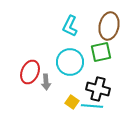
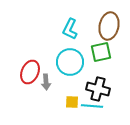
cyan L-shape: moved 3 px down
yellow square: rotated 32 degrees counterclockwise
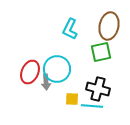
cyan circle: moved 13 px left, 7 px down
yellow square: moved 3 px up
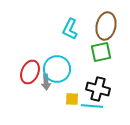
brown ellipse: moved 3 px left
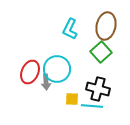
green square: rotated 30 degrees counterclockwise
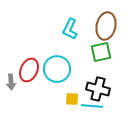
green square: rotated 30 degrees clockwise
red ellipse: moved 1 px left, 2 px up
gray arrow: moved 35 px left
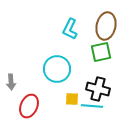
red ellipse: moved 36 px down
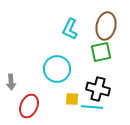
cyan line: moved 1 px down
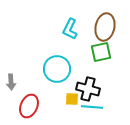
brown ellipse: moved 1 px left, 1 px down
black cross: moved 10 px left
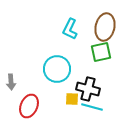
cyan line: rotated 10 degrees clockwise
